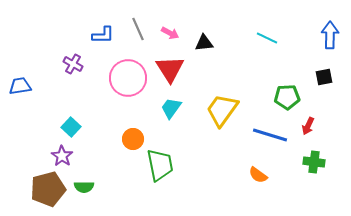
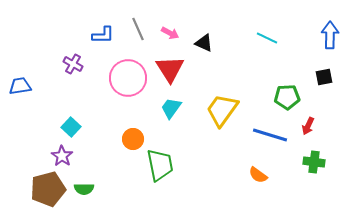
black triangle: rotated 30 degrees clockwise
green semicircle: moved 2 px down
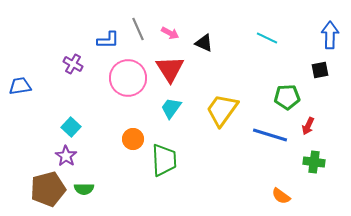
blue L-shape: moved 5 px right, 5 px down
black square: moved 4 px left, 7 px up
purple star: moved 4 px right
green trapezoid: moved 4 px right, 5 px up; rotated 8 degrees clockwise
orange semicircle: moved 23 px right, 21 px down
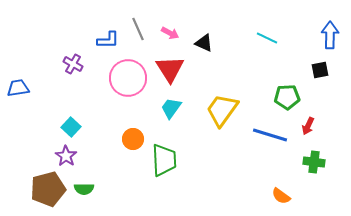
blue trapezoid: moved 2 px left, 2 px down
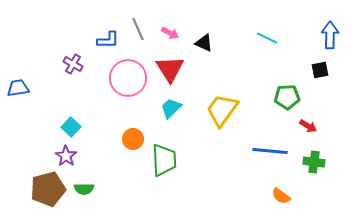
cyan trapezoid: rotated 10 degrees clockwise
red arrow: rotated 84 degrees counterclockwise
blue line: moved 16 px down; rotated 12 degrees counterclockwise
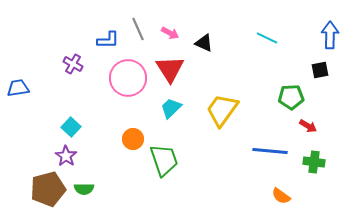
green pentagon: moved 4 px right
green trapezoid: rotated 16 degrees counterclockwise
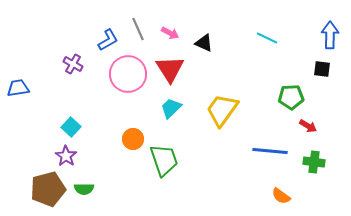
blue L-shape: rotated 30 degrees counterclockwise
black square: moved 2 px right, 1 px up; rotated 18 degrees clockwise
pink circle: moved 4 px up
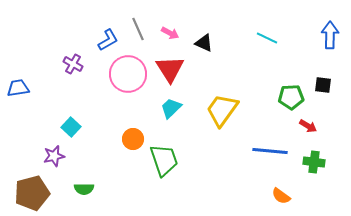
black square: moved 1 px right, 16 px down
purple star: moved 12 px left; rotated 25 degrees clockwise
brown pentagon: moved 16 px left, 4 px down
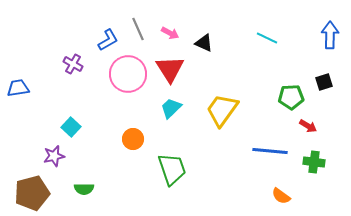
black square: moved 1 px right, 3 px up; rotated 24 degrees counterclockwise
green trapezoid: moved 8 px right, 9 px down
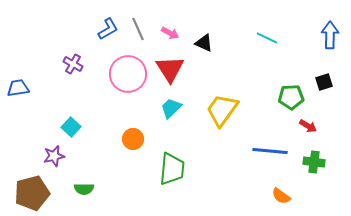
blue L-shape: moved 11 px up
green trapezoid: rotated 24 degrees clockwise
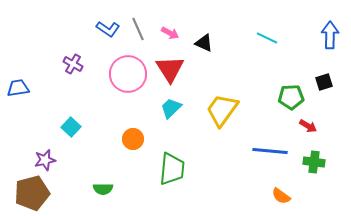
blue L-shape: rotated 65 degrees clockwise
purple star: moved 9 px left, 4 px down
green semicircle: moved 19 px right
